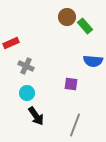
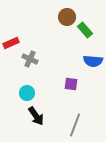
green rectangle: moved 4 px down
gray cross: moved 4 px right, 7 px up
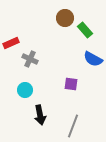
brown circle: moved 2 px left, 1 px down
blue semicircle: moved 2 px up; rotated 24 degrees clockwise
cyan circle: moved 2 px left, 3 px up
black arrow: moved 4 px right, 1 px up; rotated 24 degrees clockwise
gray line: moved 2 px left, 1 px down
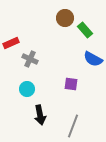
cyan circle: moved 2 px right, 1 px up
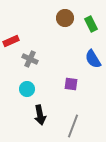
green rectangle: moved 6 px right, 6 px up; rotated 14 degrees clockwise
red rectangle: moved 2 px up
blue semicircle: rotated 30 degrees clockwise
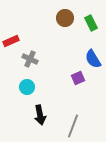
green rectangle: moved 1 px up
purple square: moved 7 px right, 6 px up; rotated 32 degrees counterclockwise
cyan circle: moved 2 px up
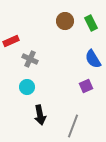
brown circle: moved 3 px down
purple square: moved 8 px right, 8 px down
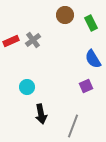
brown circle: moved 6 px up
gray cross: moved 3 px right, 19 px up; rotated 28 degrees clockwise
black arrow: moved 1 px right, 1 px up
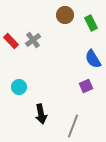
red rectangle: rotated 70 degrees clockwise
cyan circle: moved 8 px left
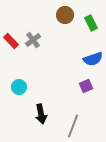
blue semicircle: rotated 78 degrees counterclockwise
